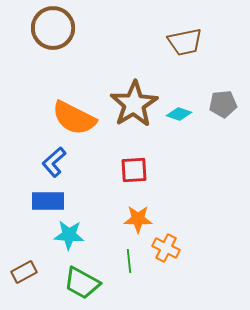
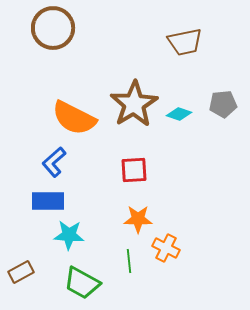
brown rectangle: moved 3 px left
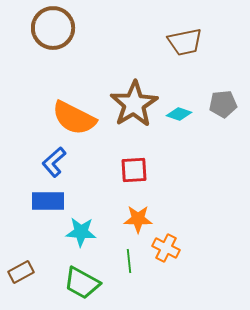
cyan star: moved 12 px right, 3 px up
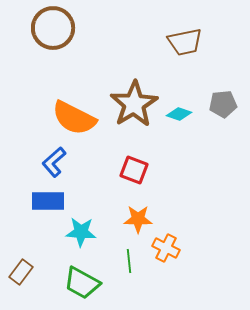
red square: rotated 24 degrees clockwise
brown rectangle: rotated 25 degrees counterclockwise
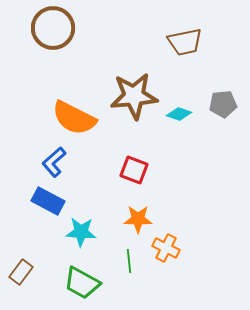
brown star: moved 8 px up; rotated 27 degrees clockwise
blue rectangle: rotated 28 degrees clockwise
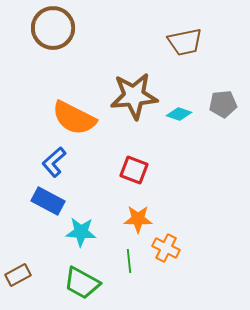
brown rectangle: moved 3 px left, 3 px down; rotated 25 degrees clockwise
